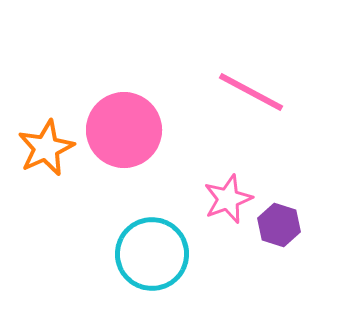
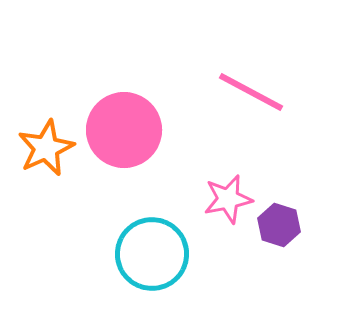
pink star: rotated 9 degrees clockwise
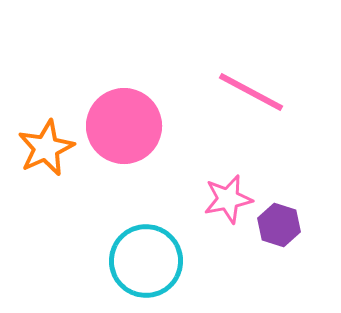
pink circle: moved 4 px up
cyan circle: moved 6 px left, 7 px down
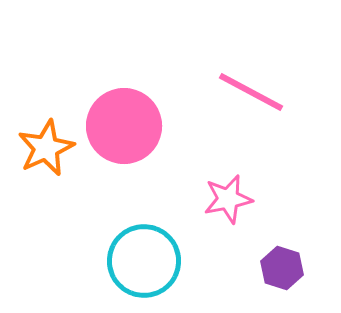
purple hexagon: moved 3 px right, 43 px down
cyan circle: moved 2 px left
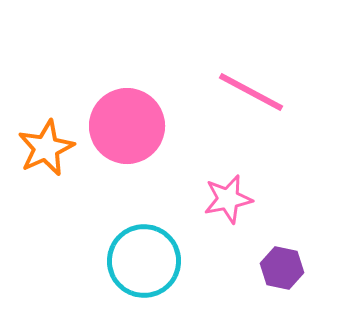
pink circle: moved 3 px right
purple hexagon: rotated 6 degrees counterclockwise
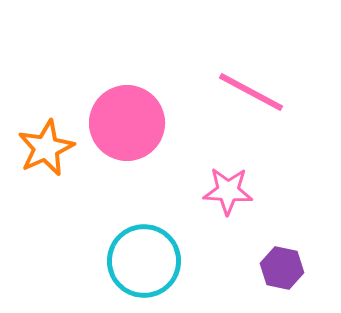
pink circle: moved 3 px up
pink star: moved 8 px up; rotated 15 degrees clockwise
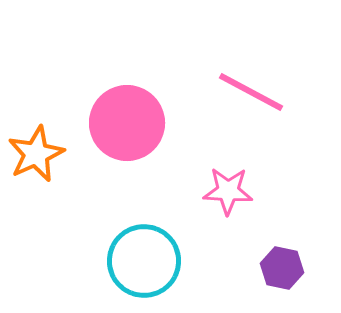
orange star: moved 10 px left, 6 px down
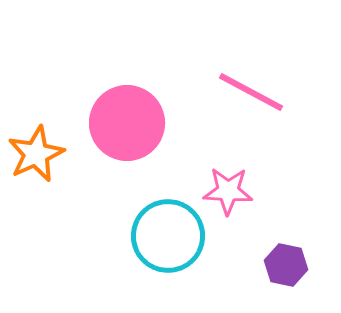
cyan circle: moved 24 px right, 25 px up
purple hexagon: moved 4 px right, 3 px up
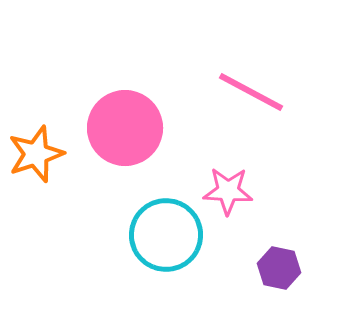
pink circle: moved 2 px left, 5 px down
orange star: rotated 6 degrees clockwise
cyan circle: moved 2 px left, 1 px up
purple hexagon: moved 7 px left, 3 px down
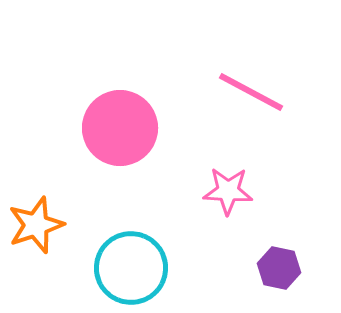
pink circle: moved 5 px left
orange star: moved 71 px down
cyan circle: moved 35 px left, 33 px down
